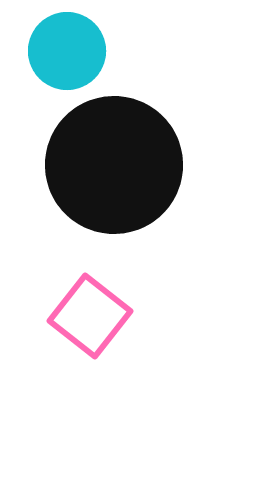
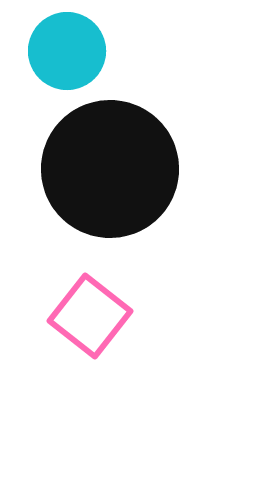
black circle: moved 4 px left, 4 px down
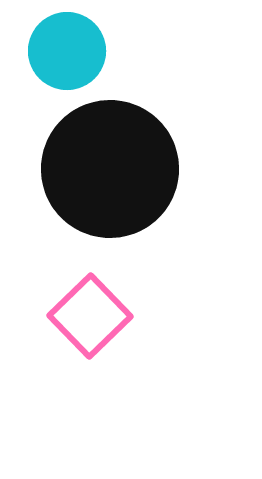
pink square: rotated 8 degrees clockwise
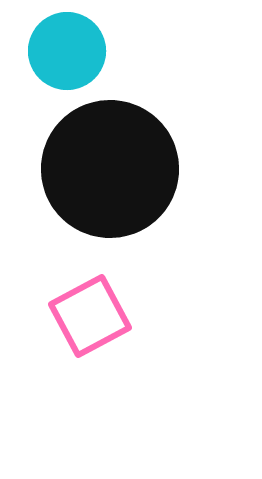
pink square: rotated 16 degrees clockwise
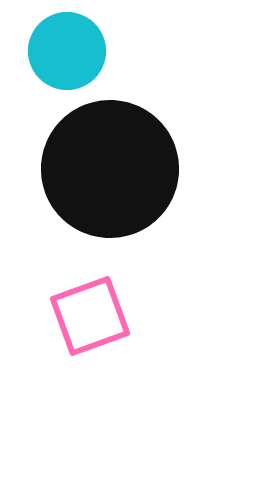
pink square: rotated 8 degrees clockwise
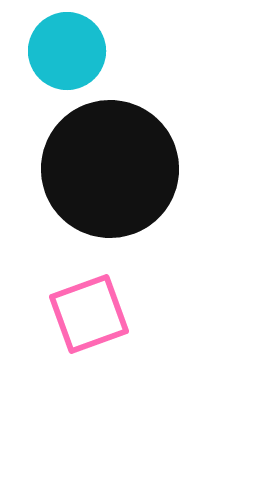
pink square: moved 1 px left, 2 px up
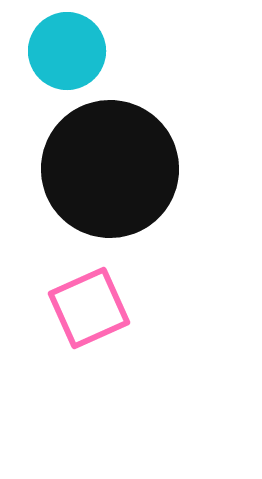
pink square: moved 6 px up; rotated 4 degrees counterclockwise
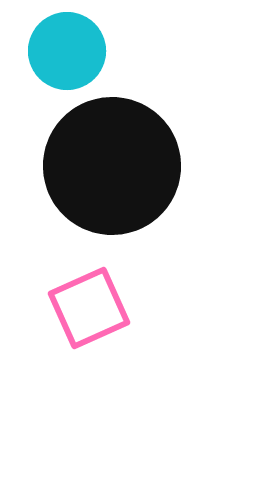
black circle: moved 2 px right, 3 px up
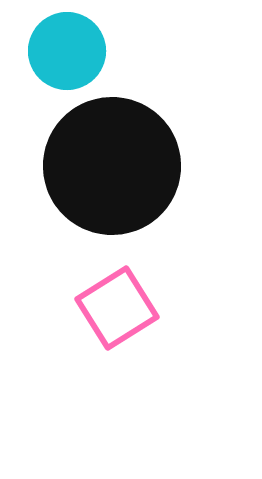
pink square: moved 28 px right; rotated 8 degrees counterclockwise
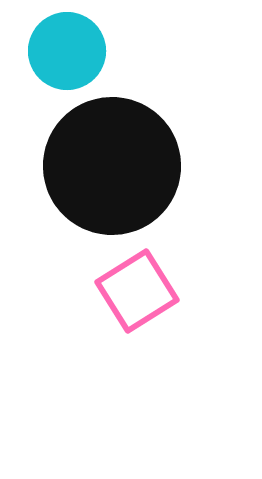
pink square: moved 20 px right, 17 px up
